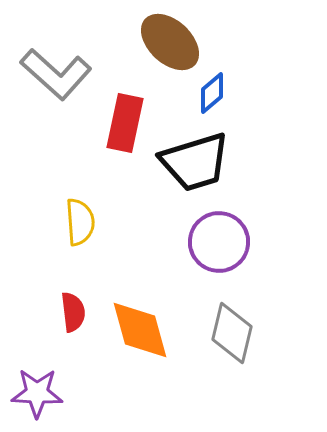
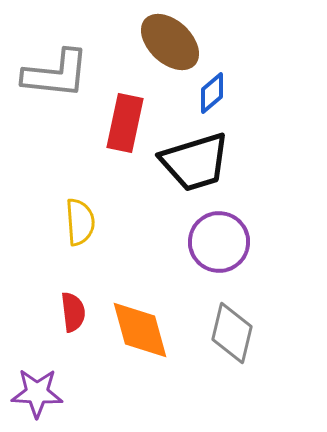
gray L-shape: rotated 36 degrees counterclockwise
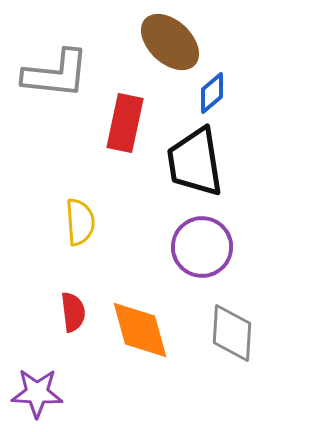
black trapezoid: rotated 98 degrees clockwise
purple circle: moved 17 px left, 5 px down
gray diamond: rotated 10 degrees counterclockwise
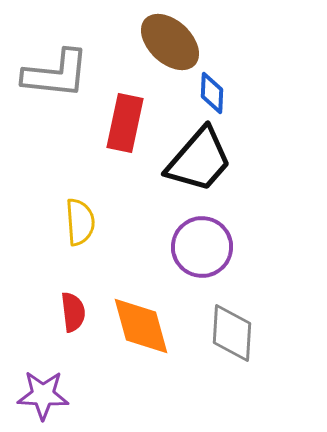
blue diamond: rotated 48 degrees counterclockwise
black trapezoid: moved 4 px right, 2 px up; rotated 130 degrees counterclockwise
orange diamond: moved 1 px right, 4 px up
purple star: moved 6 px right, 2 px down
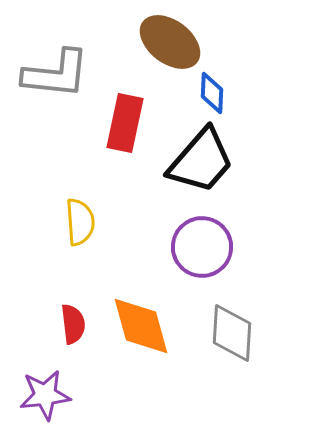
brown ellipse: rotated 6 degrees counterclockwise
black trapezoid: moved 2 px right, 1 px down
red semicircle: moved 12 px down
purple star: moved 2 px right; rotated 9 degrees counterclockwise
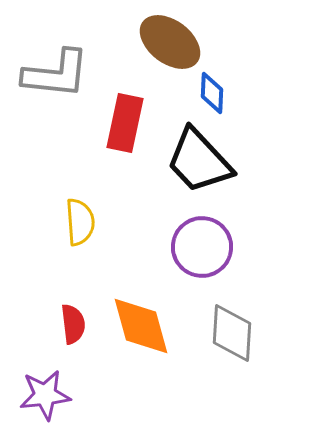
black trapezoid: moved 2 px left; rotated 96 degrees clockwise
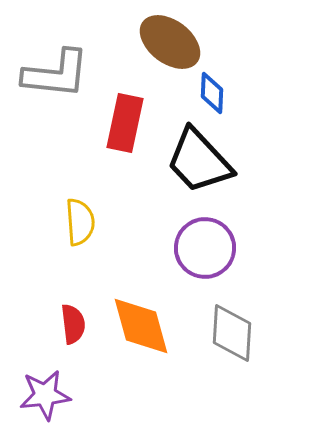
purple circle: moved 3 px right, 1 px down
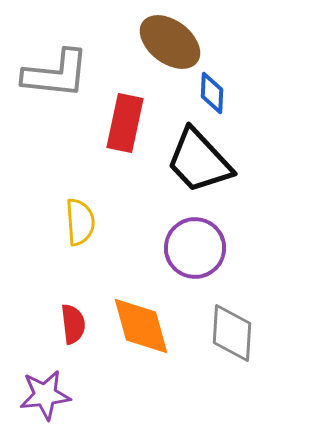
purple circle: moved 10 px left
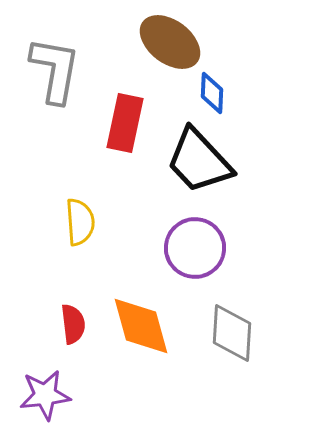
gray L-shape: moved 1 px left, 4 px up; rotated 86 degrees counterclockwise
